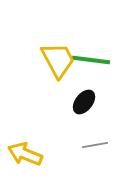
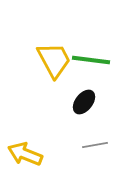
yellow trapezoid: moved 4 px left
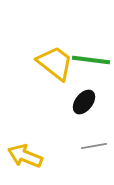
yellow trapezoid: moved 1 px right, 3 px down; rotated 24 degrees counterclockwise
gray line: moved 1 px left, 1 px down
yellow arrow: moved 2 px down
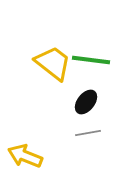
yellow trapezoid: moved 2 px left
black ellipse: moved 2 px right
gray line: moved 6 px left, 13 px up
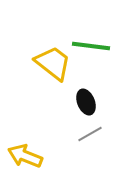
green line: moved 14 px up
black ellipse: rotated 60 degrees counterclockwise
gray line: moved 2 px right, 1 px down; rotated 20 degrees counterclockwise
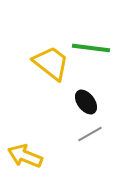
green line: moved 2 px down
yellow trapezoid: moved 2 px left
black ellipse: rotated 15 degrees counterclockwise
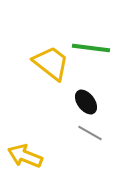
gray line: moved 1 px up; rotated 60 degrees clockwise
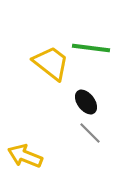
gray line: rotated 15 degrees clockwise
